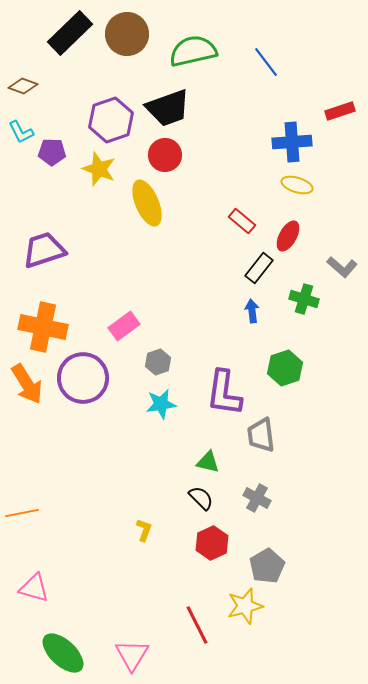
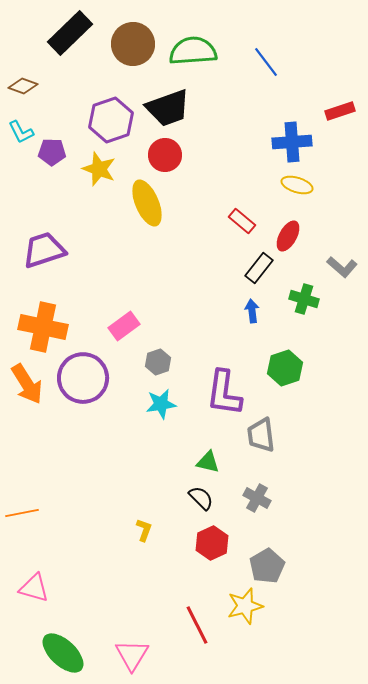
brown circle at (127, 34): moved 6 px right, 10 px down
green semicircle at (193, 51): rotated 9 degrees clockwise
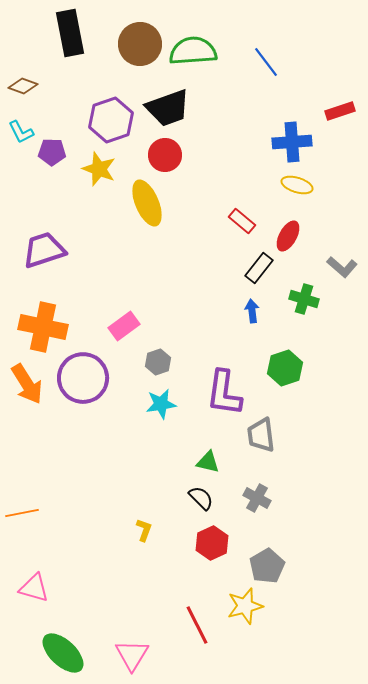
black rectangle at (70, 33): rotated 57 degrees counterclockwise
brown circle at (133, 44): moved 7 px right
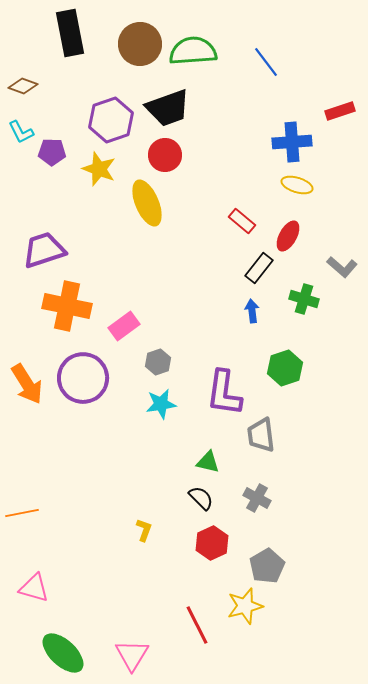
orange cross at (43, 327): moved 24 px right, 21 px up
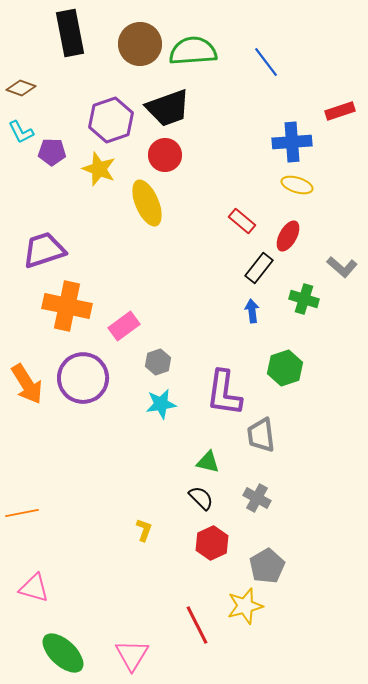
brown diamond at (23, 86): moved 2 px left, 2 px down
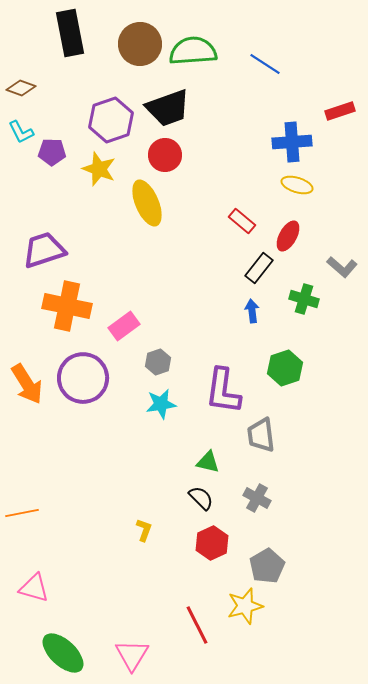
blue line at (266, 62): moved 1 px left, 2 px down; rotated 20 degrees counterclockwise
purple L-shape at (224, 393): moved 1 px left, 2 px up
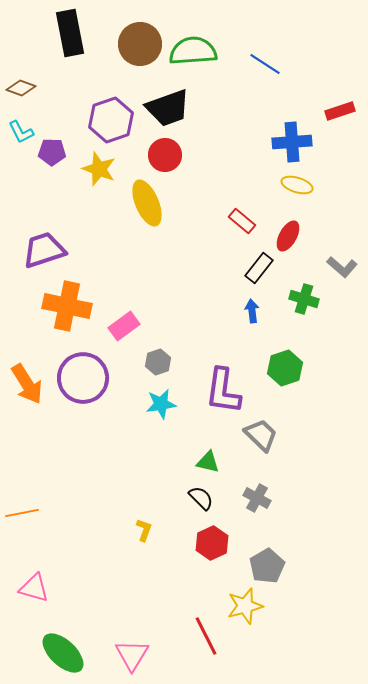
gray trapezoid at (261, 435): rotated 141 degrees clockwise
red line at (197, 625): moved 9 px right, 11 px down
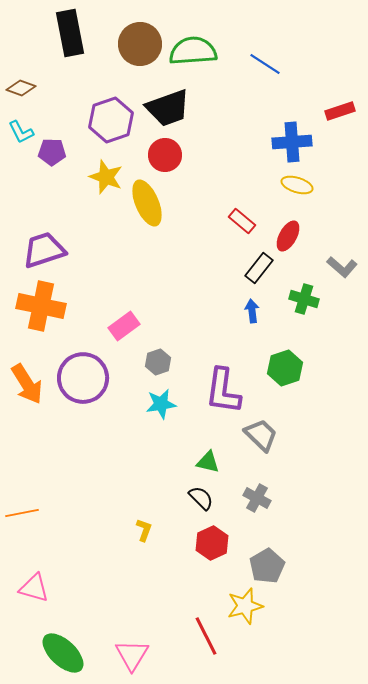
yellow star at (99, 169): moved 7 px right, 8 px down
orange cross at (67, 306): moved 26 px left
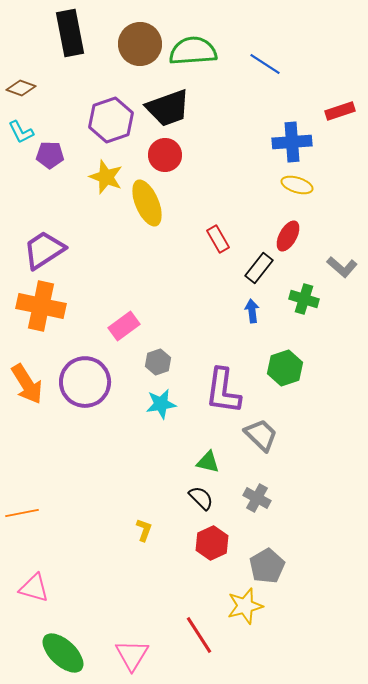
purple pentagon at (52, 152): moved 2 px left, 3 px down
red rectangle at (242, 221): moved 24 px left, 18 px down; rotated 20 degrees clockwise
purple trapezoid at (44, 250): rotated 15 degrees counterclockwise
purple circle at (83, 378): moved 2 px right, 4 px down
red line at (206, 636): moved 7 px left, 1 px up; rotated 6 degrees counterclockwise
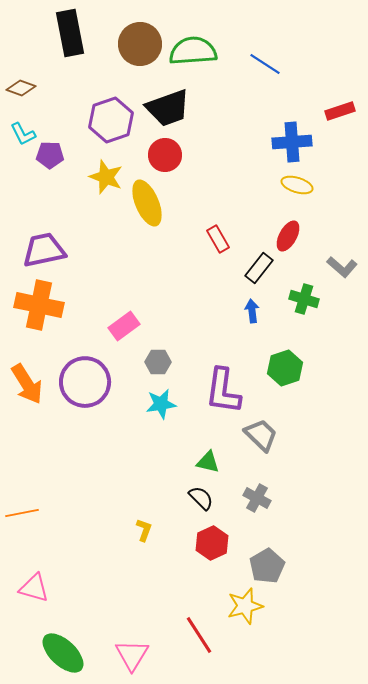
cyan L-shape at (21, 132): moved 2 px right, 2 px down
purple trapezoid at (44, 250): rotated 21 degrees clockwise
orange cross at (41, 306): moved 2 px left, 1 px up
gray hexagon at (158, 362): rotated 20 degrees clockwise
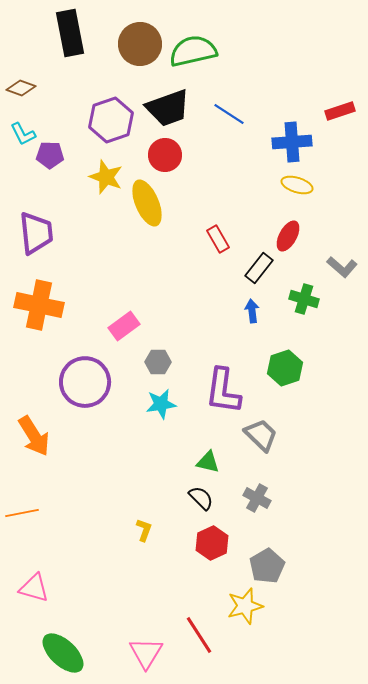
green semicircle at (193, 51): rotated 9 degrees counterclockwise
blue line at (265, 64): moved 36 px left, 50 px down
purple trapezoid at (44, 250): moved 8 px left, 17 px up; rotated 96 degrees clockwise
orange arrow at (27, 384): moved 7 px right, 52 px down
pink triangle at (132, 655): moved 14 px right, 2 px up
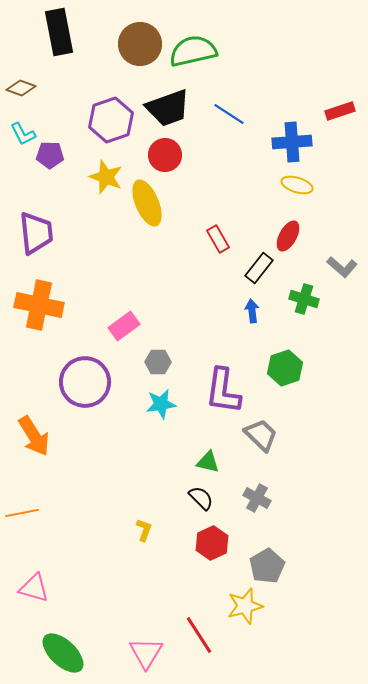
black rectangle at (70, 33): moved 11 px left, 1 px up
